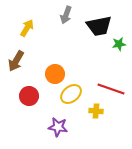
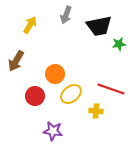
yellow arrow: moved 3 px right, 3 px up
red circle: moved 6 px right
purple star: moved 5 px left, 4 px down
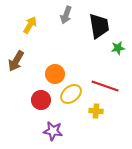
black trapezoid: rotated 88 degrees counterclockwise
green star: moved 1 px left, 4 px down
red line: moved 6 px left, 3 px up
red circle: moved 6 px right, 4 px down
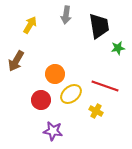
gray arrow: rotated 12 degrees counterclockwise
yellow cross: rotated 24 degrees clockwise
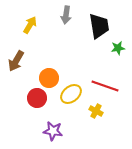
orange circle: moved 6 px left, 4 px down
red circle: moved 4 px left, 2 px up
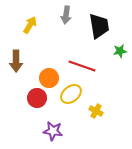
green star: moved 2 px right, 3 px down
brown arrow: rotated 30 degrees counterclockwise
red line: moved 23 px left, 20 px up
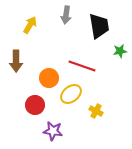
red circle: moved 2 px left, 7 px down
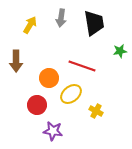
gray arrow: moved 5 px left, 3 px down
black trapezoid: moved 5 px left, 3 px up
red circle: moved 2 px right
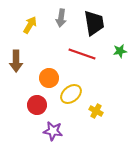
red line: moved 12 px up
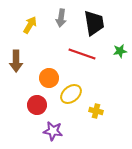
yellow cross: rotated 16 degrees counterclockwise
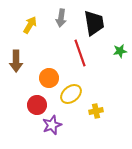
red line: moved 2 px left, 1 px up; rotated 52 degrees clockwise
yellow cross: rotated 24 degrees counterclockwise
purple star: moved 1 px left, 6 px up; rotated 30 degrees counterclockwise
